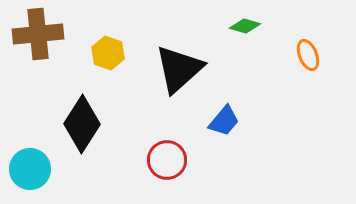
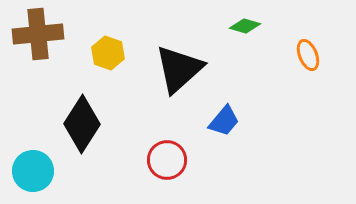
cyan circle: moved 3 px right, 2 px down
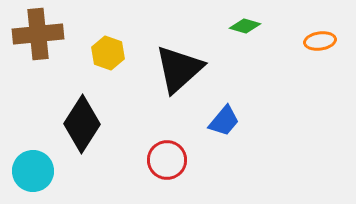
orange ellipse: moved 12 px right, 14 px up; rotated 76 degrees counterclockwise
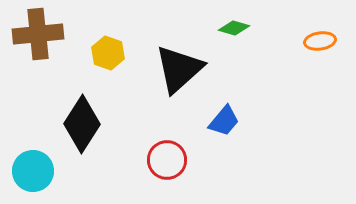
green diamond: moved 11 px left, 2 px down
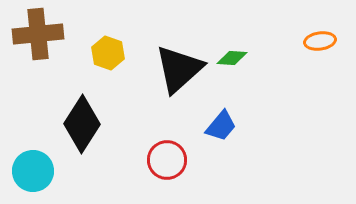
green diamond: moved 2 px left, 30 px down; rotated 12 degrees counterclockwise
blue trapezoid: moved 3 px left, 5 px down
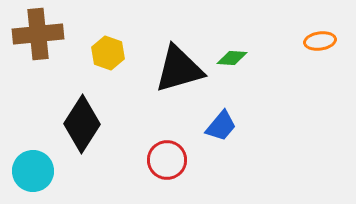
black triangle: rotated 26 degrees clockwise
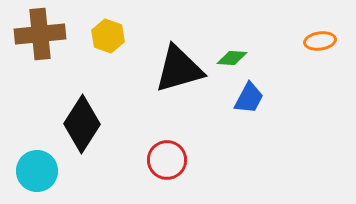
brown cross: moved 2 px right
yellow hexagon: moved 17 px up
blue trapezoid: moved 28 px right, 28 px up; rotated 12 degrees counterclockwise
cyan circle: moved 4 px right
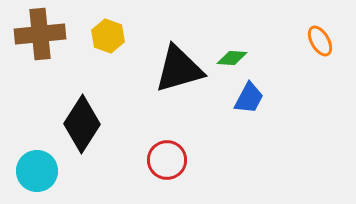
orange ellipse: rotated 68 degrees clockwise
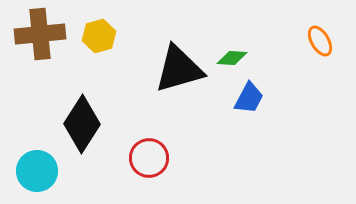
yellow hexagon: moved 9 px left; rotated 24 degrees clockwise
red circle: moved 18 px left, 2 px up
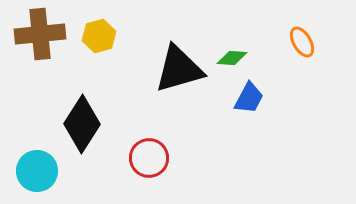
orange ellipse: moved 18 px left, 1 px down
